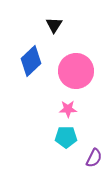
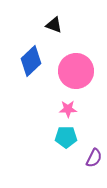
black triangle: rotated 42 degrees counterclockwise
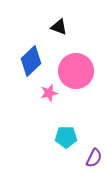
black triangle: moved 5 px right, 2 px down
pink star: moved 19 px left, 16 px up; rotated 12 degrees counterclockwise
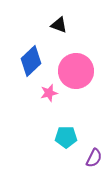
black triangle: moved 2 px up
